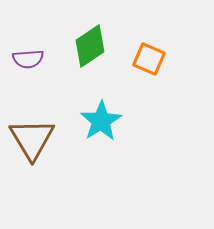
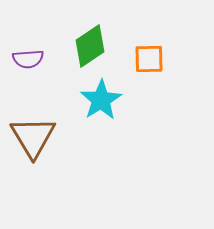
orange square: rotated 24 degrees counterclockwise
cyan star: moved 21 px up
brown triangle: moved 1 px right, 2 px up
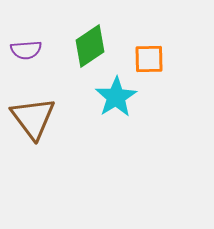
purple semicircle: moved 2 px left, 9 px up
cyan star: moved 15 px right, 3 px up
brown triangle: moved 19 px up; rotated 6 degrees counterclockwise
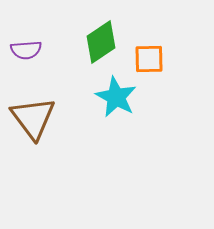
green diamond: moved 11 px right, 4 px up
cyan star: rotated 12 degrees counterclockwise
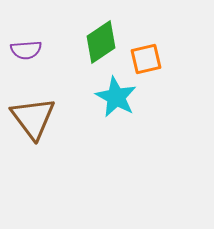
orange square: moved 3 px left; rotated 12 degrees counterclockwise
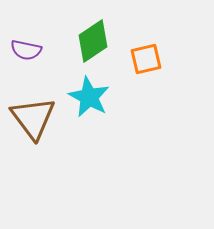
green diamond: moved 8 px left, 1 px up
purple semicircle: rotated 16 degrees clockwise
cyan star: moved 27 px left
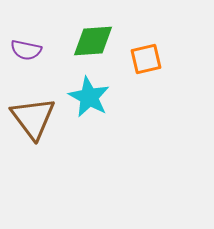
green diamond: rotated 30 degrees clockwise
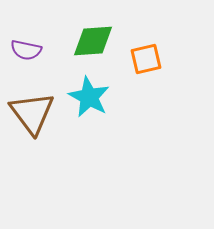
brown triangle: moved 1 px left, 5 px up
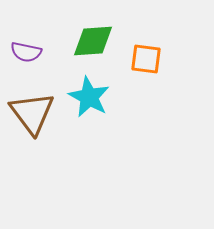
purple semicircle: moved 2 px down
orange square: rotated 20 degrees clockwise
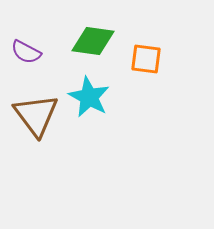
green diamond: rotated 12 degrees clockwise
purple semicircle: rotated 16 degrees clockwise
brown triangle: moved 4 px right, 2 px down
